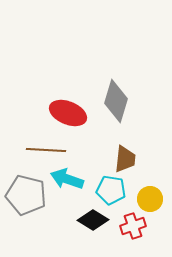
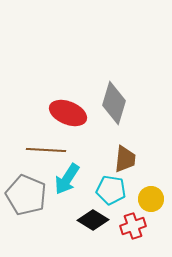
gray diamond: moved 2 px left, 2 px down
cyan arrow: rotated 76 degrees counterclockwise
gray pentagon: rotated 9 degrees clockwise
yellow circle: moved 1 px right
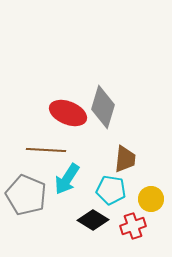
gray diamond: moved 11 px left, 4 px down
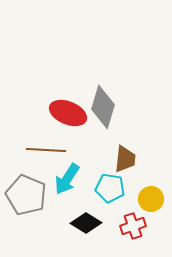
cyan pentagon: moved 1 px left, 2 px up
black diamond: moved 7 px left, 3 px down
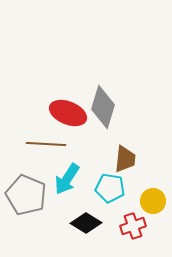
brown line: moved 6 px up
yellow circle: moved 2 px right, 2 px down
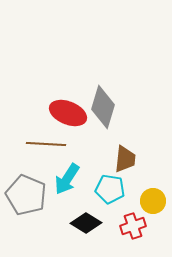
cyan pentagon: moved 1 px down
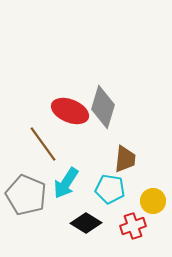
red ellipse: moved 2 px right, 2 px up
brown line: moved 3 px left; rotated 51 degrees clockwise
cyan arrow: moved 1 px left, 4 px down
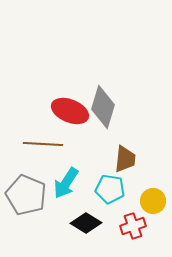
brown line: rotated 51 degrees counterclockwise
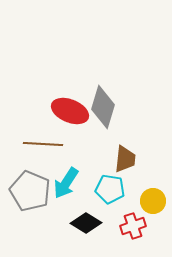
gray pentagon: moved 4 px right, 4 px up
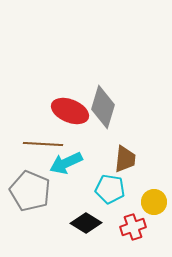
cyan arrow: moved 20 px up; rotated 32 degrees clockwise
yellow circle: moved 1 px right, 1 px down
red cross: moved 1 px down
